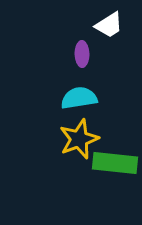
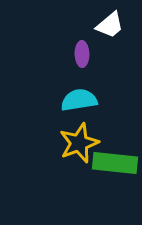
white trapezoid: moved 1 px right; rotated 8 degrees counterclockwise
cyan semicircle: moved 2 px down
yellow star: moved 4 px down
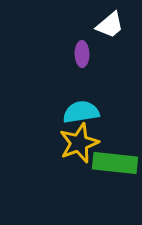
cyan semicircle: moved 2 px right, 12 px down
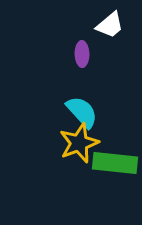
cyan semicircle: moved 1 px right; rotated 57 degrees clockwise
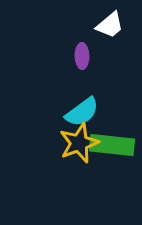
purple ellipse: moved 2 px down
cyan semicircle: rotated 96 degrees clockwise
green rectangle: moved 3 px left, 18 px up
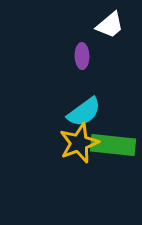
cyan semicircle: moved 2 px right
green rectangle: moved 1 px right
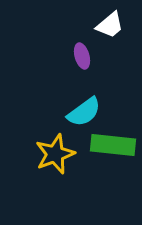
purple ellipse: rotated 15 degrees counterclockwise
yellow star: moved 24 px left, 11 px down
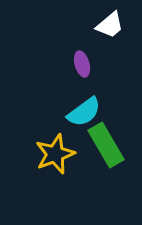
purple ellipse: moved 8 px down
green rectangle: moved 7 px left; rotated 54 degrees clockwise
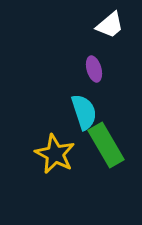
purple ellipse: moved 12 px right, 5 px down
cyan semicircle: rotated 72 degrees counterclockwise
yellow star: rotated 24 degrees counterclockwise
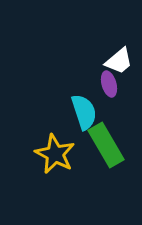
white trapezoid: moved 9 px right, 36 px down
purple ellipse: moved 15 px right, 15 px down
